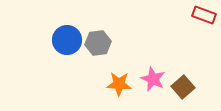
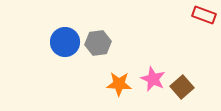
blue circle: moved 2 px left, 2 px down
brown square: moved 1 px left
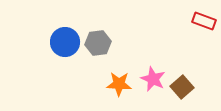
red rectangle: moved 6 px down
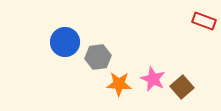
gray hexagon: moved 14 px down
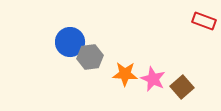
blue circle: moved 5 px right
gray hexagon: moved 8 px left
orange star: moved 6 px right, 10 px up
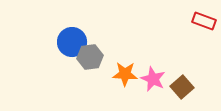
blue circle: moved 2 px right
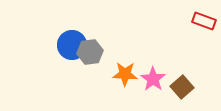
blue circle: moved 3 px down
gray hexagon: moved 5 px up
pink star: rotated 10 degrees clockwise
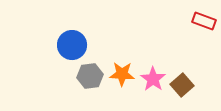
gray hexagon: moved 24 px down
orange star: moved 3 px left
brown square: moved 2 px up
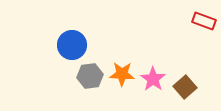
brown square: moved 3 px right, 2 px down
